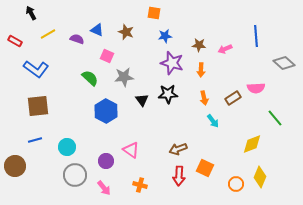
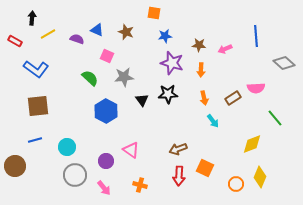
black arrow at (31, 13): moved 1 px right, 5 px down; rotated 32 degrees clockwise
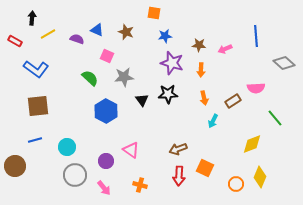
brown rectangle at (233, 98): moved 3 px down
cyan arrow at (213, 121): rotated 64 degrees clockwise
